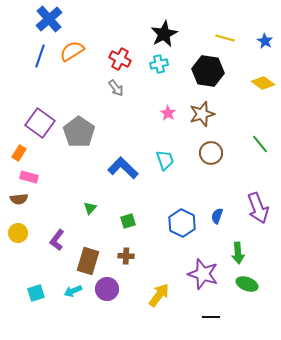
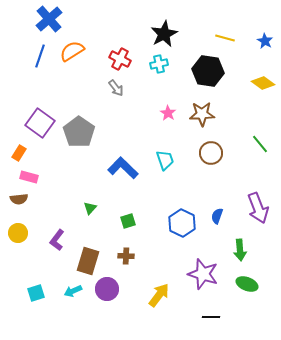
brown star: rotated 15 degrees clockwise
green arrow: moved 2 px right, 3 px up
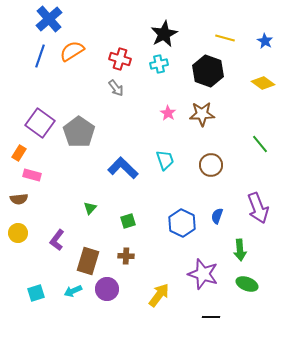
red cross: rotated 10 degrees counterclockwise
black hexagon: rotated 12 degrees clockwise
brown circle: moved 12 px down
pink rectangle: moved 3 px right, 2 px up
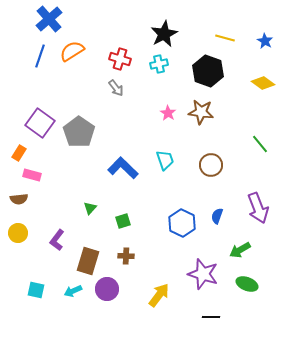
brown star: moved 1 px left, 2 px up; rotated 10 degrees clockwise
green square: moved 5 px left
green arrow: rotated 65 degrees clockwise
cyan square: moved 3 px up; rotated 30 degrees clockwise
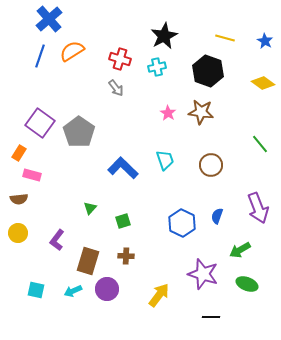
black star: moved 2 px down
cyan cross: moved 2 px left, 3 px down
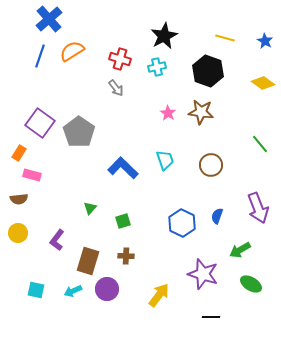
green ellipse: moved 4 px right; rotated 10 degrees clockwise
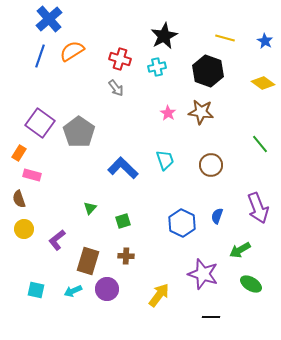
brown semicircle: rotated 78 degrees clockwise
yellow circle: moved 6 px right, 4 px up
purple L-shape: rotated 15 degrees clockwise
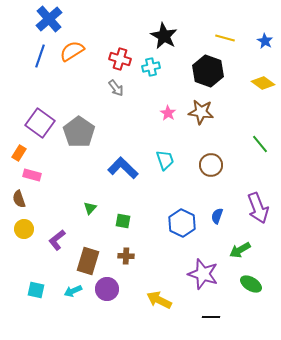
black star: rotated 16 degrees counterclockwise
cyan cross: moved 6 px left
green square: rotated 28 degrees clockwise
yellow arrow: moved 5 px down; rotated 100 degrees counterclockwise
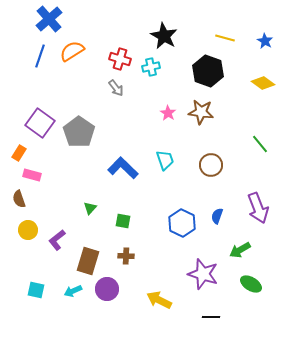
yellow circle: moved 4 px right, 1 px down
